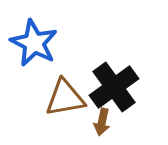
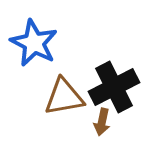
black cross: rotated 9 degrees clockwise
brown triangle: moved 1 px left, 1 px up
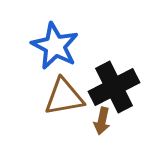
blue star: moved 21 px right, 3 px down
brown arrow: moved 1 px up
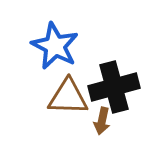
black cross: rotated 12 degrees clockwise
brown triangle: moved 4 px right; rotated 12 degrees clockwise
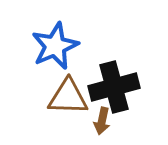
blue star: rotated 21 degrees clockwise
